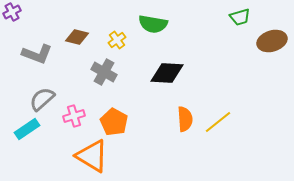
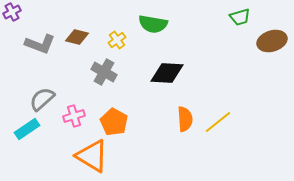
gray L-shape: moved 3 px right, 10 px up
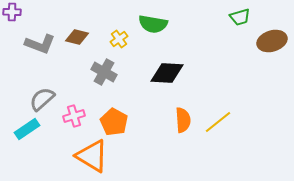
purple cross: rotated 30 degrees clockwise
yellow cross: moved 2 px right, 1 px up
orange semicircle: moved 2 px left, 1 px down
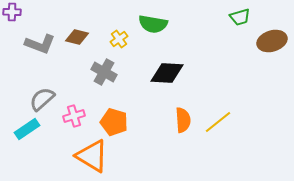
orange pentagon: rotated 12 degrees counterclockwise
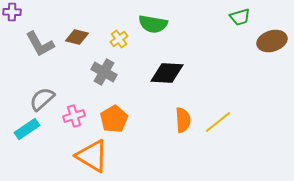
gray L-shape: rotated 40 degrees clockwise
orange pentagon: moved 3 px up; rotated 24 degrees clockwise
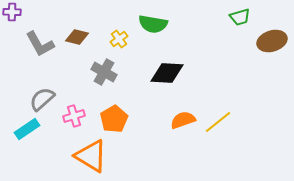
orange semicircle: rotated 105 degrees counterclockwise
orange triangle: moved 1 px left
